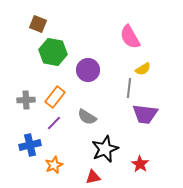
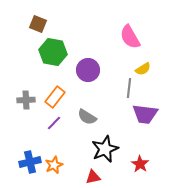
blue cross: moved 17 px down
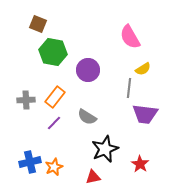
orange star: moved 2 px down
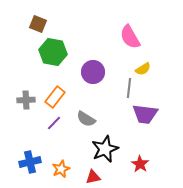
purple circle: moved 5 px right, 2 px down
gray semicircle: moved 1 px left, 2 px down
orange star: moved 7 px right, 2 px down
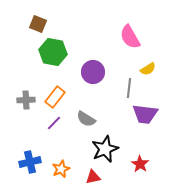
yellow semicircle: moved 5 px right
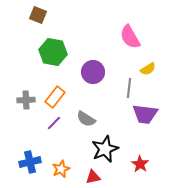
brown square: moved 9 px up
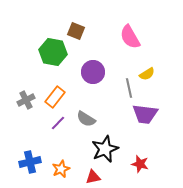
brown square: moved 38 px right, 16 px down
yellow semicircle: moved 1 px left, 5 px down
gray line: rotated 18 degrees counterclockwise
gray cross: rotated 24 degrees counterclockwise
purple line: moved 4 px right
red star: rotated 18 degrees counterclockwise
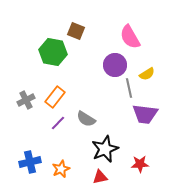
purple circle: moved 22 px right, 7 px up
red star: rotated 18 degrees counterclockwise
red triangle: moved 7 px right
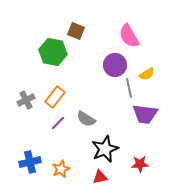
pink semicircle: moved 1 px left, 1 px up
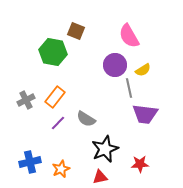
yellow semicircle: moved 4 px left, 4 px up
